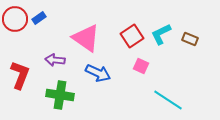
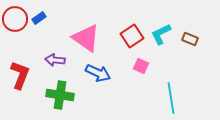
cyan line: moved 3 px right, 2 px up; rotated 48 degrees clockwise
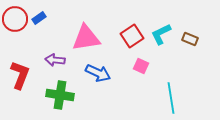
pink triangle: rotated 44 degrees counterclockwise
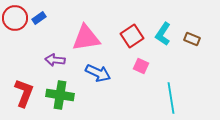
red circle: moved 1 px up
cyan L-shape: moved 2 px right; rotated 30 degrees counterclockwise
brown rectangle: moved 2 px right
red L-shape: moved 4 px right, 18 px down
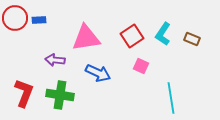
blue rectangle: moved 2 px down; rotated 32 degrees clockwise
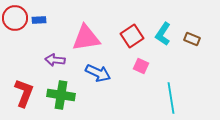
green cross: moved 1 px right
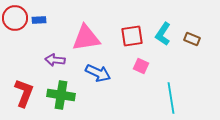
red square: rotated 25 degrees clockwise
